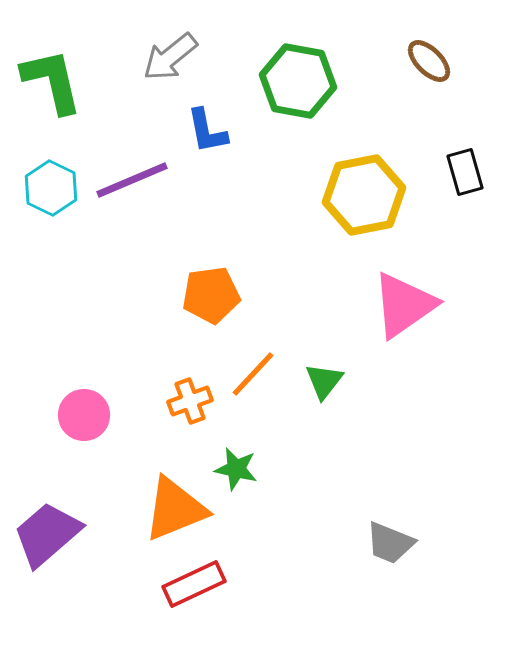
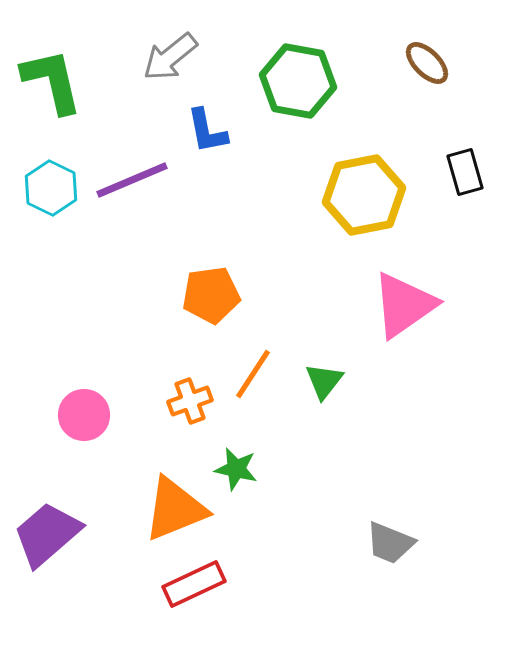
brown ellipse: moved 2 px left, 2 px down
orange line: rotated 10 degrees counterclockwise
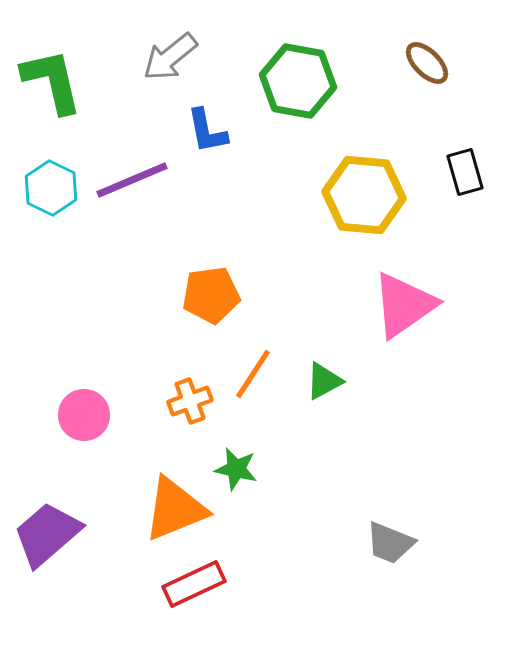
yellow hexagon: rotated 16 degrees clockwise
green triangle: rotated 24 degrees clockwise
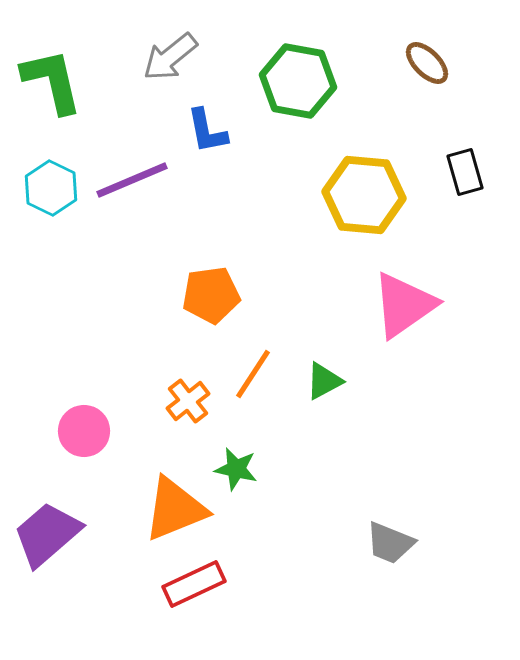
orange cross: moved 2 px left; rotated 18 degrees counterclockwise
pink circle: moved 16 px down
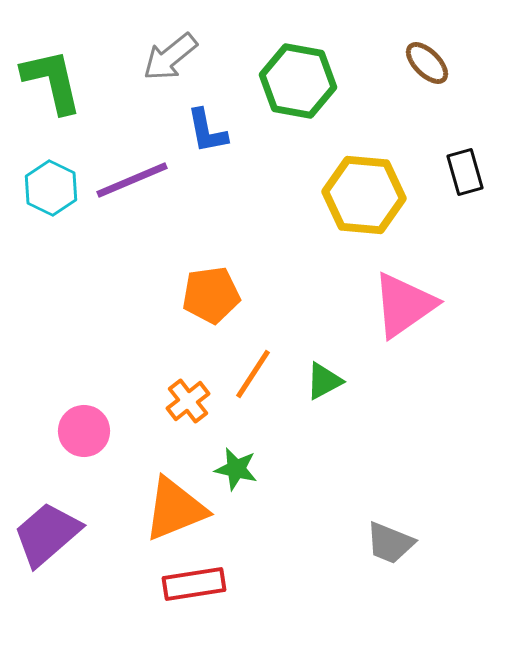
red rectangle: rotated 16 degrees clockwise
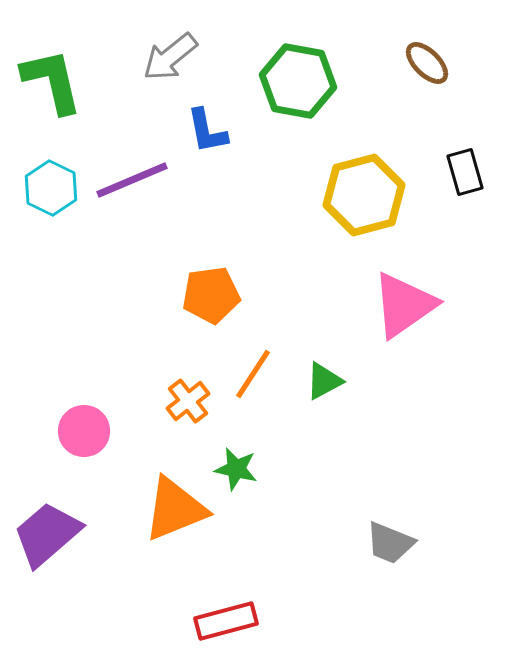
yellow hexagon: rotated 20 degrees counterclockwise
red rectangle: moved 32 px right, 37 px down; rotated 6 degrees counterclockwise
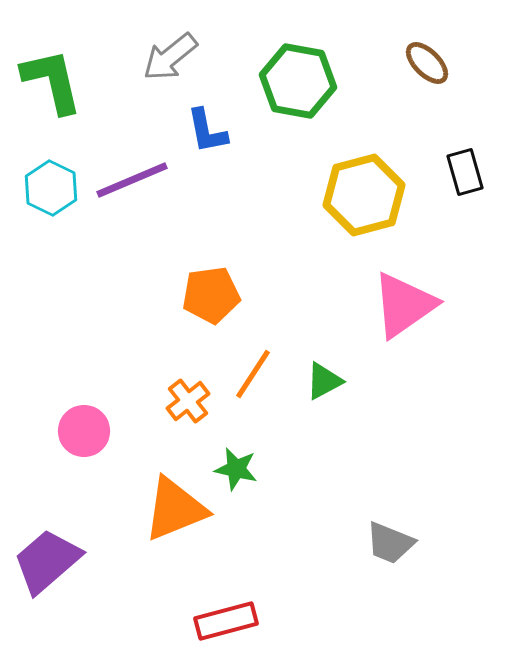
purple trapezoid: moved 27 px down
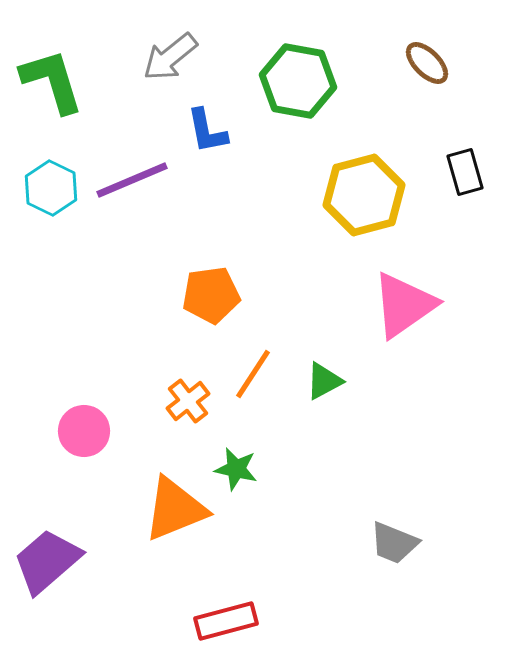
green L-shape: rotated 4 degrees counterclockwise
gray trapezoid: moved 4 px right
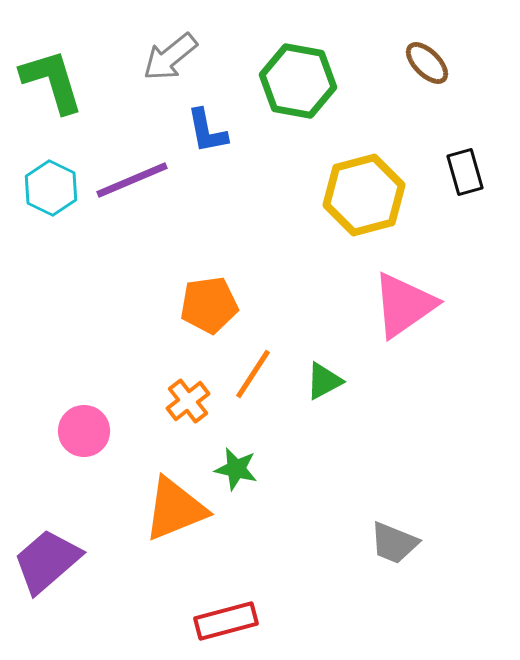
orange pentagon: moved 2 px left, 10 px down
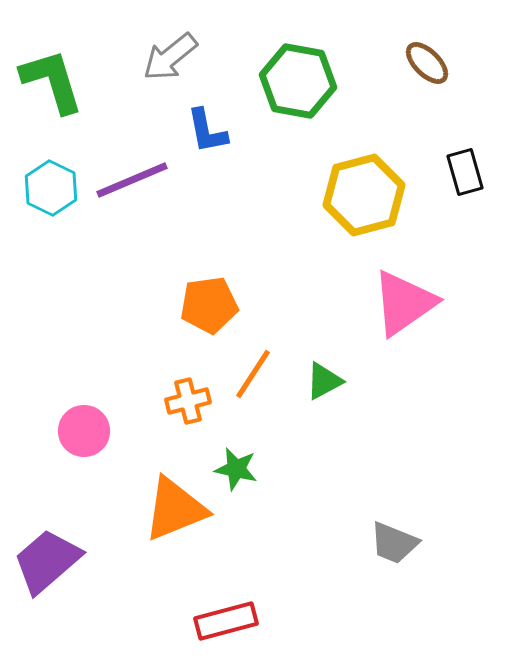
pink triangle: moved 2 px up
orange cross: rotated 24 degrees clockwise
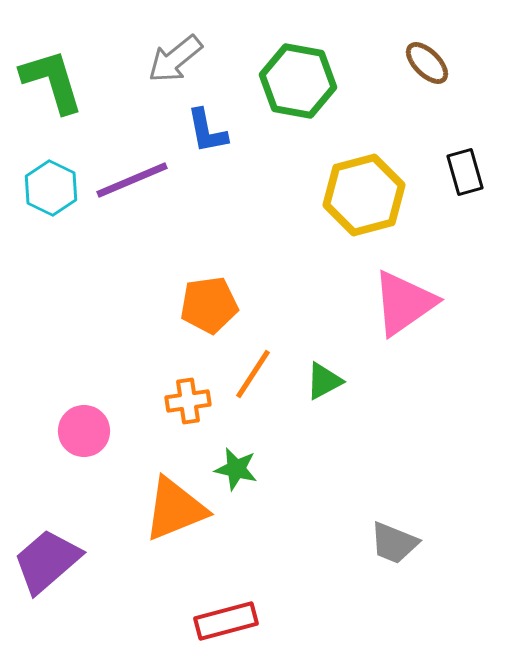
gray arrow: moved 5 px right, 2 px down
orange cross: rotated 6 degrees clockwise
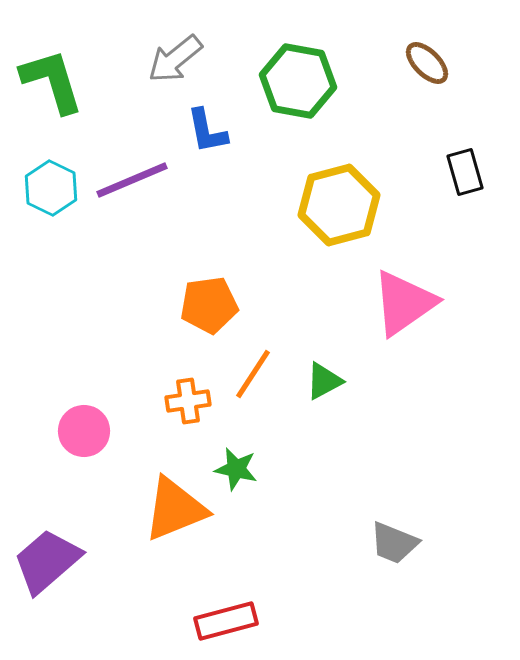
yellow hexagon: moved 25 px left, 10 px down
